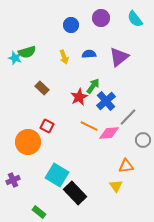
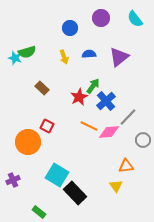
blue circle: moved 1 px left, 3 px down
pink diamond: moved 1 px up
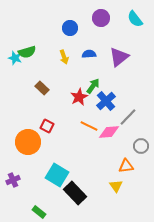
gray circle: moved 2 px left, 6 px down
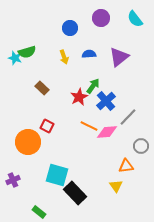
pink diamond: moved 2 px left
cyan square: rotated 15 degrees counterclockwise
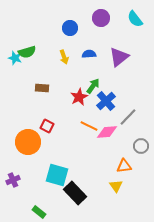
brown rectangle: rotated 40 degrees counterclockwise
orange triangle: moved 2 px left
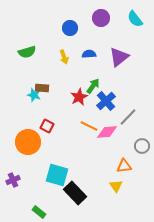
cyan star: moved 19 px right, 37 px down
gray circle: moved 1 px right
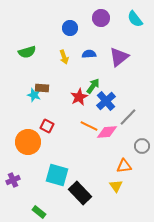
black rectangle: moved 5 px right
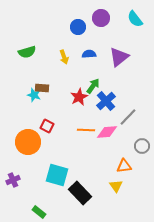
blue circle: moved 8 px right, 1 px up
orange line: moved 3 px left, 4 px down; rotated 24 degrees counterclockwise
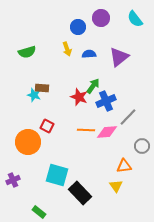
yellow arrow: moved 3 px right, 8 px up
red star: rotated 24 degrees counterclockwise
blue cross: rotated 18 degrees clockwise
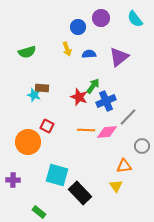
purple cross: rotated 24 degrees clockwise
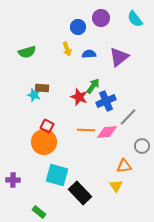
orange circle: moved 16 px right
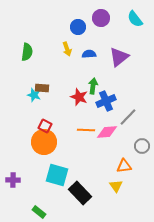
green semicircle: rotated 66 degrees counterclockwise
green arrow: rotated 28 degrees counterclockwise
red square: moved 2 px left
